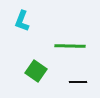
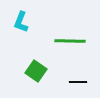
cyan L-shape: moved 1 px left, 1 px down
green line: moved 5 px up
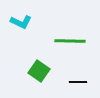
cyan L-shape: rotated 85 degrees counterclockwise
green square: moved 3 px right
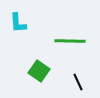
cyan L-shape: moved 3 px left, 1 px down; rotated 60 degrees clockwise
black line: rotated 66 degrees clockwise
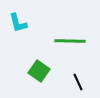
cyan L-shape: rotated 10 degrees counterclockwise
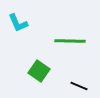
cyan L-shape: rotated 10 degrees counterclockwise
black line: moved 1 px right, 4 px down; rotated 42 degrees counterclockwise
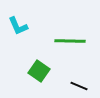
cyan L-shape: moved 3 px down
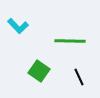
cyan L-shape: rotated 20 degrees counterclockwise
black line: moved 9 px up; rotated 42 degrees clockwise
